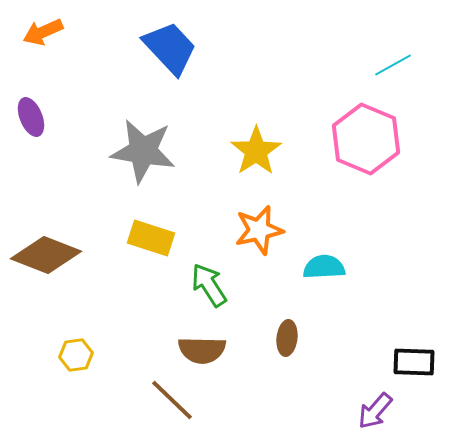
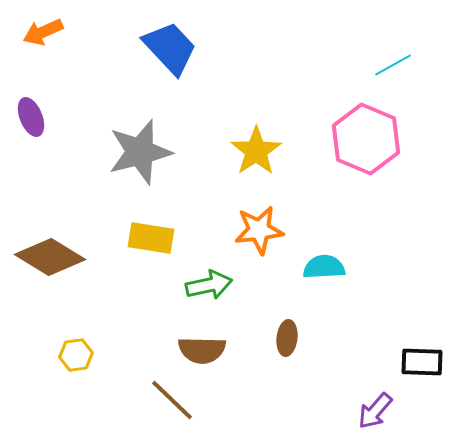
gray star: moved 3 px left, 1 px down; rotated 24 degrees counterclockwise
orange star: rotated 6 degrees clockwise
yellow rectangle: rotated 9 degrees counterclockwise
brown diamond: moved 4 px right, 2 px down; rotated 10 degrees clockwise
green arrow: rotated 111 degrees clockwise
black rectangle: moved 8 px right
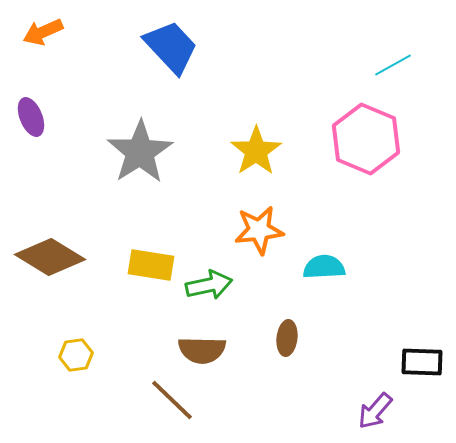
blue trapezoid: moved 1 px right, 1 px up
gray star: rotated 18 degrees counterclockwise
yellow rectangle: moved 27 px down
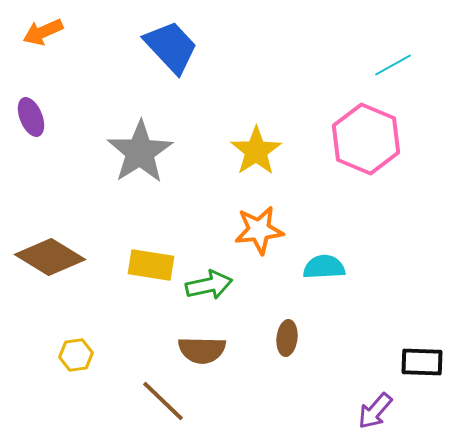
brown line: moved 9 px left, 1 px down
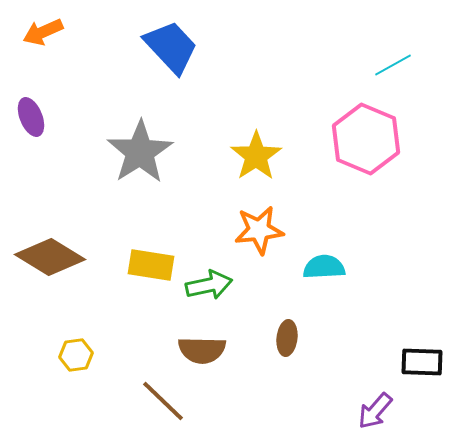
yellow star: moved 5 px down
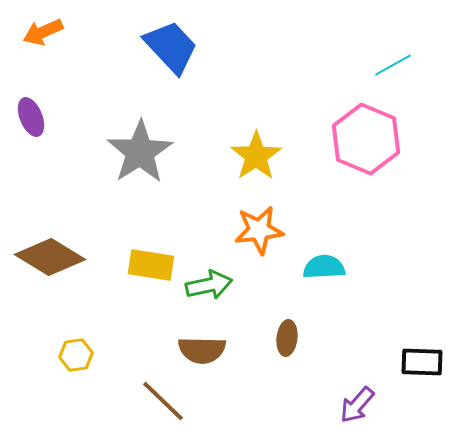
purple arrow: moved 18 px left, 6 px up
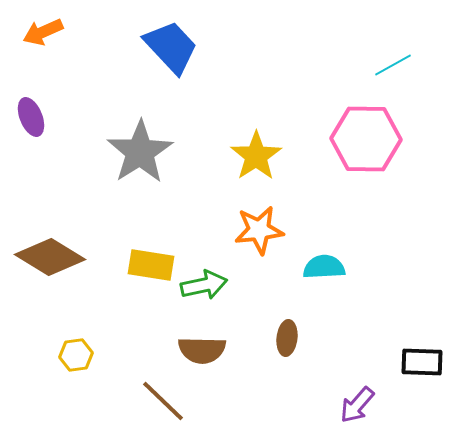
pink hexagon: rotated 22 degrees counterclockwise
green arrow: moved 5 px left
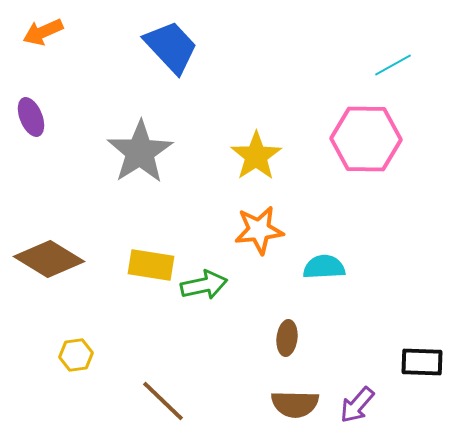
brown diamond: moved 1 px left, 2 px down
brown semicircle: moved 93 px right, 54 px down
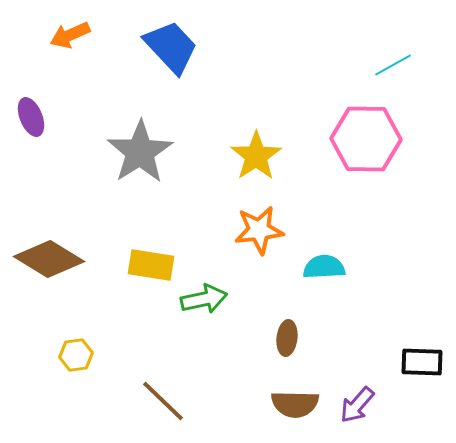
orange arrow: moved 27 px right, 3 px down
green arrow: moved 14 px down
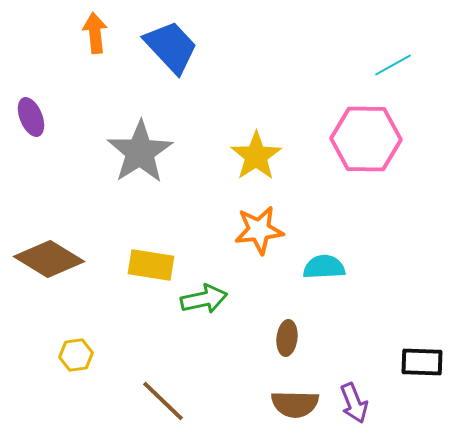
orange arrow: moved 25 px right, 2 px up; rotated 108 degrees clockwise
purple arrow: moved 3 px left, 2 px up; rotated 63 degrees counterclockwise
